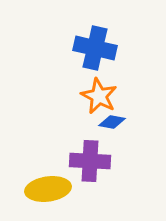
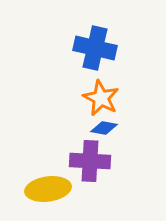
orange star: moved 2 px right, 2 px down
blue diamond: moved 8 px left, 6 px down
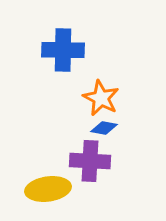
blue cross: moved 32 px left, 2 px down; rotated 12 degrees counterclockwise
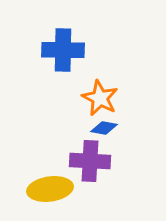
orange star: moved 1 px left
yellow ellipse: moved 2 px right
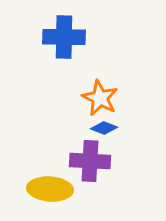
blue cross: moved 1 px right, 13 px up
blue diamond: rotated 12 degrees clockwise
yellow ellipse: rotated 12 degrees clockwise
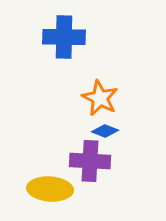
blue diamond: moved 1 px right, 3 px down
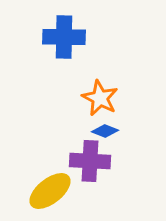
yellow ellipse: moved 2 px down; rotated 42 degrees counterclockwise
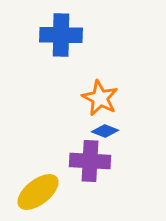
blue cross: moved 3 px left, 2 px up
yellow ellipse: moved 12 px left, 1 px down
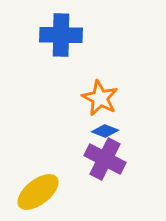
purple cross: moved 15 px right, 2 px up; rotated 24 degrees clockwise
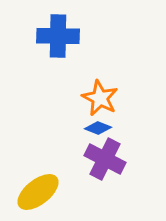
blue cross: moved 3 px left, 1 px down
blue diamond: moved 7 px left, 3 px up
